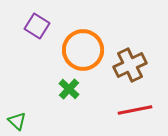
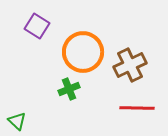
orange circle: moved 2 px down
green cross: rotated 25 degrees clockwise
red line: moved 2 px right, 2 px up; rotated 12 degrees clockwise
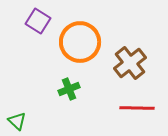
purple square: moved 1 px right, 5 px up
orange circle: moved 3 px left, 10 px up
brown cross: moved 2 px up; rotated 12 degrees counterclockwise
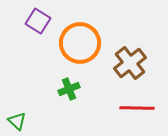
orange circle: moved 1 px down
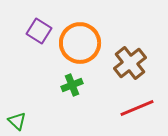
purple square: moved 1 px right, 10 px down
green cross: moved 3 px right, 4 px up
red line: rotated 24 degrees counterclockwise
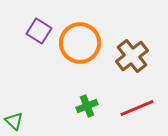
brown cross: moved 2 px right, 7 px up
green cross: moved 15 px right, 21 px down
green triangle: moved 3 px left
